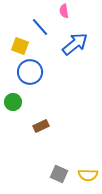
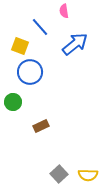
gray square: rotated 24 degrees clockwise
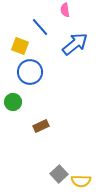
pink semicircle: moved 1 px right, 1 px up
yellow semicircle: moved 7 px left, 6 px down
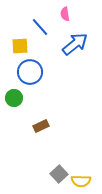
pink semicircle: moved 4 px down
yellow square: rotated 24 degrees counterclockwise
green circle: moved 1 px right, 4 px up
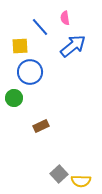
pink semicircle: moved 4 px down
blue arrow: moved 2 px left, 2 px down
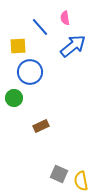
yellow square: moved 2 px left
gray square: rotated 24 degrees counterclockwise
yellow semicircle: rotated 78 degrees clockwise
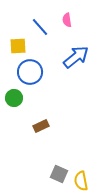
pink semicircle: moved 2 px right, 2 px down
blue arrow: moved 3 px right, 11 px down
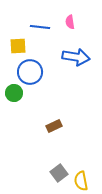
pink semicircle: moved 3 px right, 2 px down
blue line: rotated 42 degrees counterclockwise
blue arrow: rotated 48 degrees clockwise
green circle: moved 5 px up
brown rectangle: moved 13 px right
gray square: moved 1 px up; rotated 30 degrees clockwise
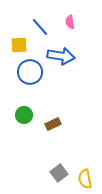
blue line: rotated 42 degrees clockwise
yellow square: moved 1 px right, 1 px up
blue arrow: moved 15 px left, 1 px up
green circle: moved 10 px right, 22 px down
brown rectangle: moved 1 px left, 2 px up
yellow semicircle: moved 4 px right, 2 px up
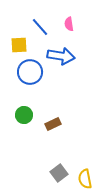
pink semicircle: moved 1 px left, 2 px down
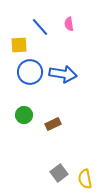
blue arrow: moved 2 px right, 18 px down
